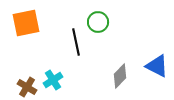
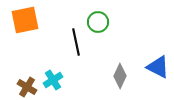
orange square: moved 1 px left, 3 px up
blue triangle: moved 1 px right, 1 px down
gray diamond: rotated 20 degrees counterclockwise
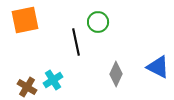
gray diamond: moved 4 px left, 2 px up
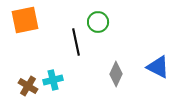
cyan cross: rotated 18 degrees clockwise
brown cross: moved 1 px right, 1 px up
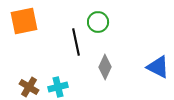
orange square: moved 1 px left, 1 px down
gray diamond: moved 11 px left, 7 px up
cyan cross: moved 5 px right, 7 px down
brown cross: moved 1 px right, 1 px down
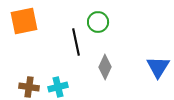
blue triangle: rotated 35 degrees clockwise
brown cross: rotated 24 degrees counterclockwise
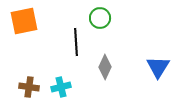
green circle: moved 2 px right, 4 px up
black line: rotated 8 degrees clockwise
cyan cross: moved 3 px right
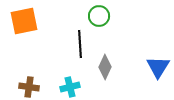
green circle: moved 1 px left, 2 px up
black line: moved 4 px right, 2 px down
cyan cross: moved 9 px right
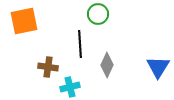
green circle: moved 1 px left, 2 px up
gray diamond: moved 2 px right, 2 px up
brown cross: moved 19 px right, 20 px up
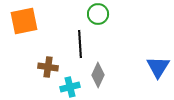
gray diamond: moved 9 px left, 10 px down
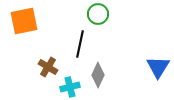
black line: rotated 16 degrees clockwise
brown cross: rotated 24 degrees clockwise
